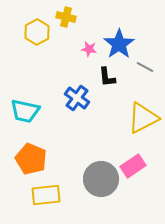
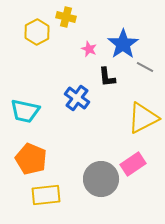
blue star: moved 4 px right
pink star: rotated 14 degrees clockwise
pink rectangle: moved 2 px up
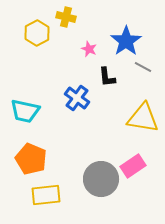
yellow hexagon: moved 1 px down
blue star: moved 3 px right, 3 px up
gray line: moved 2 px left
yellow triangle: rotated 36 degrees clockwise
pink rectangle: moved 2 px down
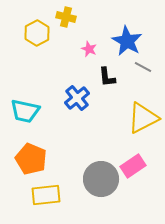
blue star: moved 1 px right; rotated 8 degrees counterclockwise
blue cross: rotated 15 degrees clockwise
yellow triangle: rotated 36 degrees counterclockwise
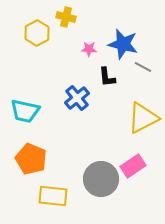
blue star: moved 4 px left, 3 px down; rotated 16 degrees counterclockwise
pink star: rotated 21 degrees counterclockwise
yellow rectangle: moved 7 px right, 1 px down; rotated 12 degrees clockwise
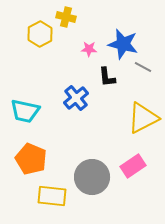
yellow hexagon: moved 3 px right, 1 px down
blue cross: moved 1 px left
gray circle: moved 9 px left, 2 px up
yellow rectangle: moved 1 px left
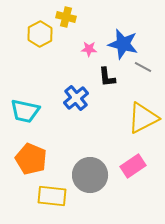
gray circle: moved 2 px left, 2 px up
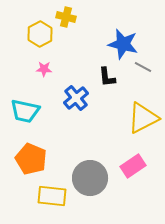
pink star: moved 45 px left, 20 px down
gray circle: moved 3 px down
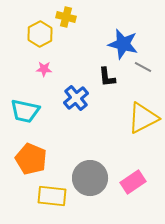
pink rectangle: moved 16 px down
